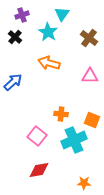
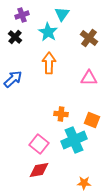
orange arrow: rotated 75 degrees clockwise
pink triangle: moved 1 px left, 2 px down
blue arrow: moved 3 px up
pink square: moved 2 px right, 8 px down
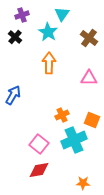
blue arrow: moved 16 px down; rotated 18 degrees counterclockwise
orange cross: moved 1 px right, 1 px down; rotated 32 degrees counterclockwise
orange star: moved 1 px left
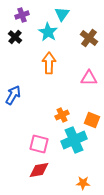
pink square: rotated 24 degrees counterclockwise
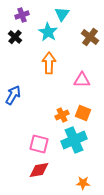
brown cross: moved 1 px right, 1 px up
pink triangle: moved 7 px left, 2 px down
orange square: moved 9 px left, 7 px up
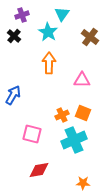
black cross: moved 1 px left, 1 px up
pink square: moved 7 px left, 10 px up
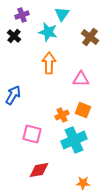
cyan star: rotated 18 degrees counterclockwise
pink triangle: moved 1 px left, 1 px up
orange square: moved 3 px up
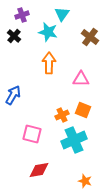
orange star: moved 2 px right, 2 px up; rotated 16 degrees clockwise
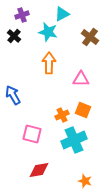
cyan triangle: rotated 28 degrees clockwise
blue arrow: rotated 60 degrees counterclockwise
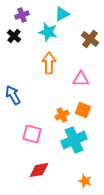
brown cross: moved 2 px down
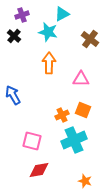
pink square: moved 7 px down
